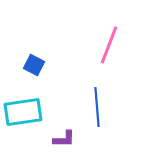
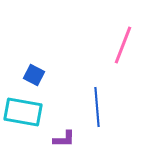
pink line: moved 14 px right
blue square: moved 10 px down
cyan rectangle: rotated 18 degrees clockwise
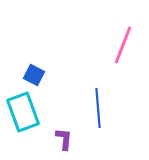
blue line: moved 1 px right, 1 px down
cyan rectangle: rotated 60 degrees clockwise
purple L-shape: rotated 85 degrees counterclockwise
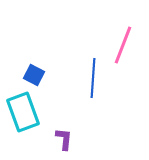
blue line: moved 5 px left, 30 px up; rotated 9 degrees clockwise
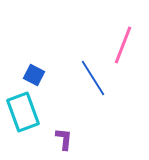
blue line: rotated 36 degrees counterclockwise
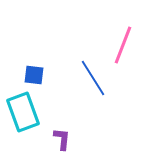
blue square: rotated 20 degrees counterclockwise
purple L-shape: moved 2 px left
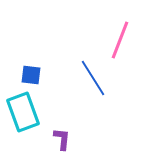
pink line: moved 3 px left, 5 px up
blue square: moved 3 px left
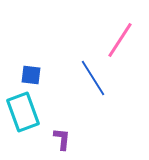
pink line: rotated 12 degrees clockwise
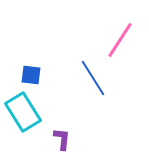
cyan rectangle: rotated 12 degrees counterclockwise
